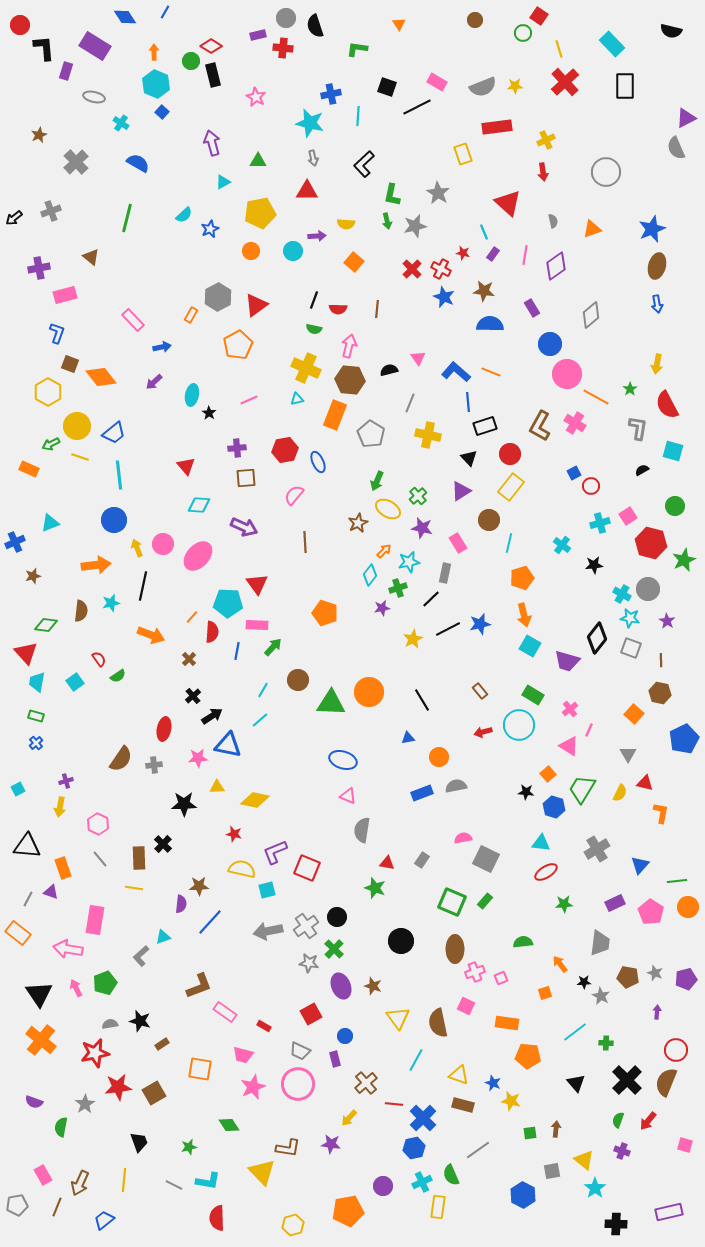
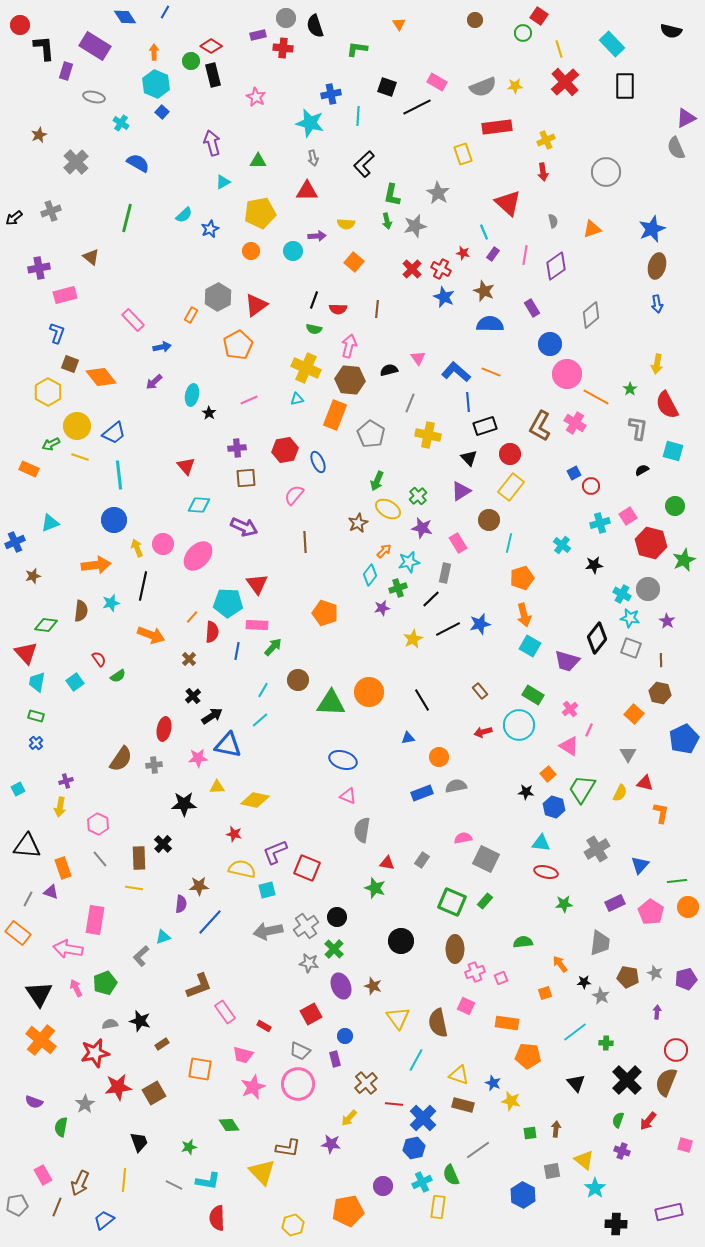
brown star at (484, 291): rotated 15 degrees clockwise
red ellipse at (546, 872): rotated 45 degrees clockwise
pink rectangle at (225, 1012): rotated 20 degrees clockwise
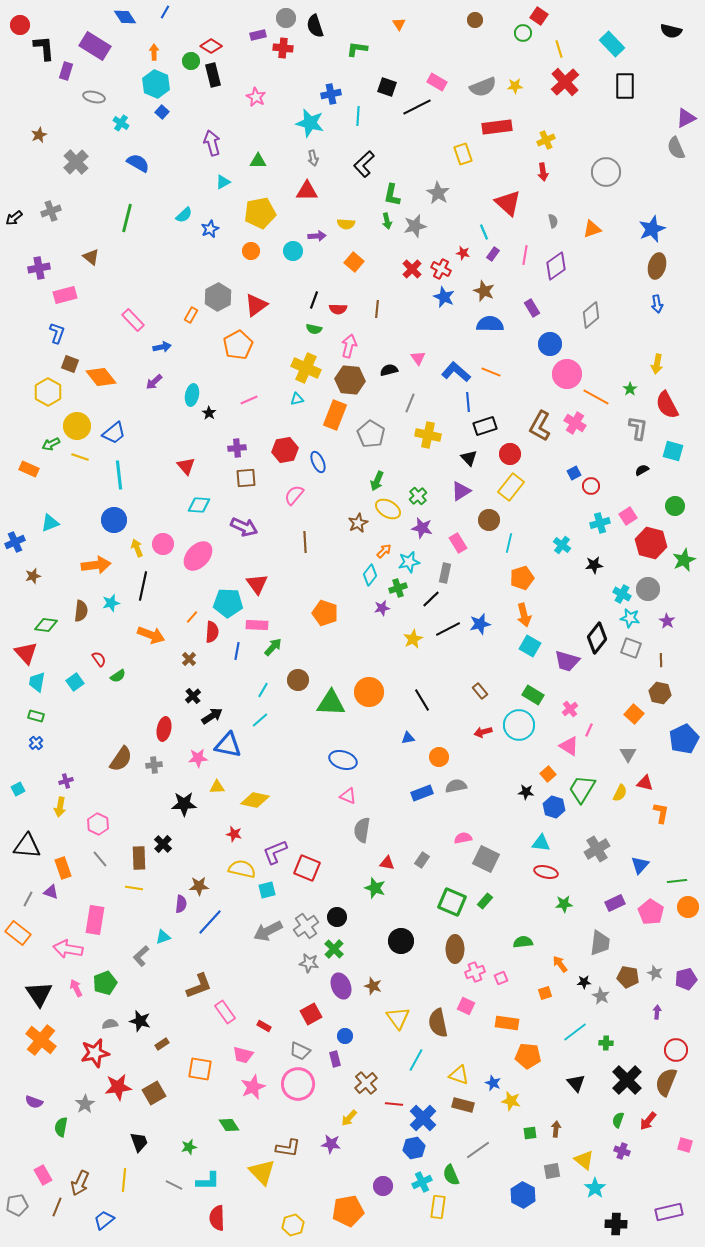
gray arrow at (268, 931): rotated 16 degrees counterclockwise
cyan L-shape at (208, 1181): rotated 10 degrees counterclockwise
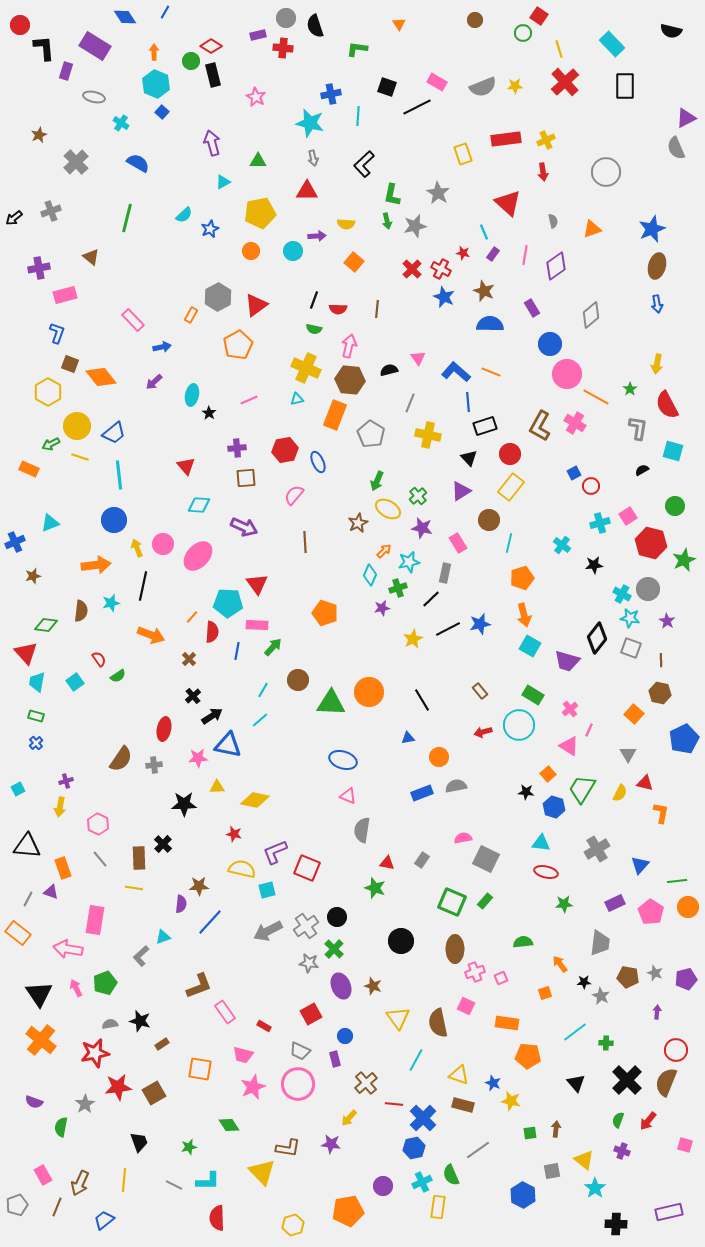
red rectangle at (497, 127): moved 9 px right, 12 px down
cyan diamond at (370, 575): rotated 15 degrees counterclockwise
gray pentagon at (17, 1205): rotated 10 degrees counterclockwise
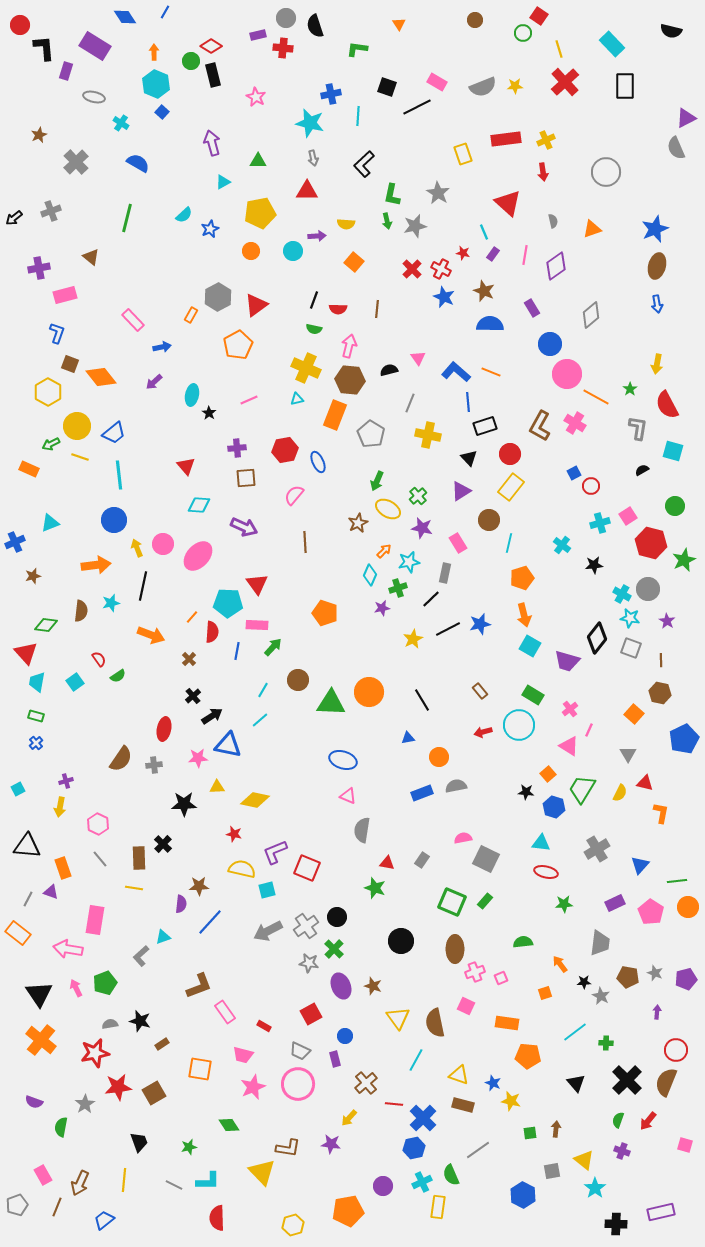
blue star at (652, 229): moved 3 px right
brown semicircle at (438, 1023): moved 3 px left
purple rectangle at (669, 1212): moved 8 px left
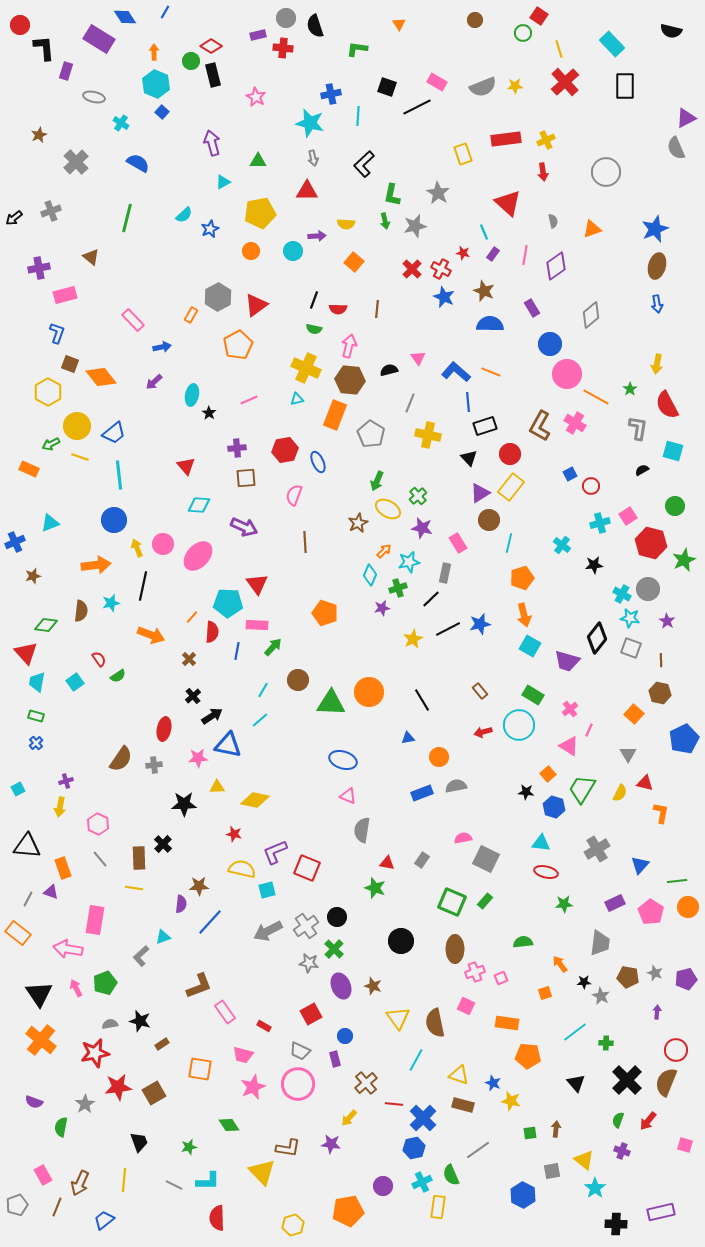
purple rectangle at (95, 46): moved 4 px right, 7 px up
green arrow at (387, 221): moved 2 px left
blue square at (574, 473): moved 4 px left, 1 px down
purple triangle at (461, 491): moved 19 px right, 2 px down
pink semicircle at (294, 495): rotated 20 degrees counterclockwise
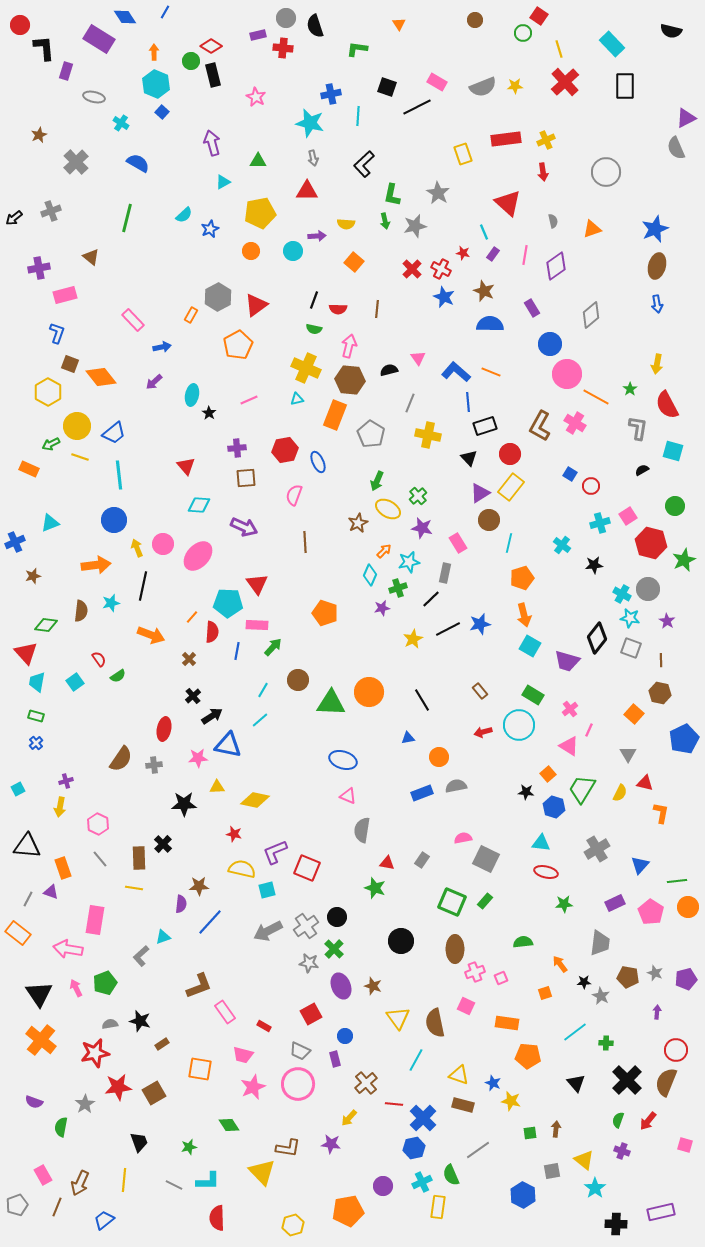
blue square at (570, 474): rotated 32 degrees counterclockwise
